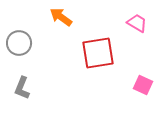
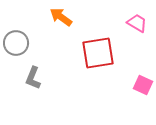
gray circle: moved 3 px left
gray L-shape: moved 11 px right, 10 px up
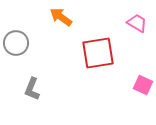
gray L-shape: moved 1 px left, 11 px down
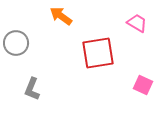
orange arrow: moved 1 px up
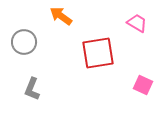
gray circle: moved 8 px right, 1 px up
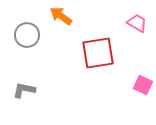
gray circle: moved 3 px right, 7 px up
gray L-shape: moved 8 px left, 1 px down; rotated 80 degrees clockwise
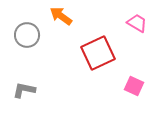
red square: rotated 16 degrees counterclockwise
pink square: moved 9 px left, 1 px down
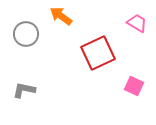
gray circle: moved 1 px left, 1 px up
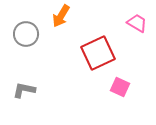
orange arrow: rotated 95 degrees counterclockwise
pink square: moved 14 px left, 1 px down
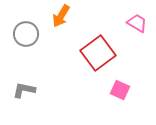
red square: rotated 12 degrees counterclockwise
pink square: moved 3 px down
